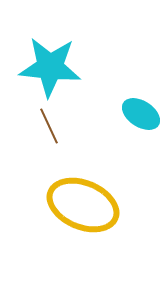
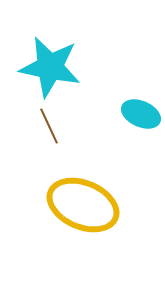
cyan star: rotated 6 degrees clockwise
cyan ellipse: rotated 9 degrees counterclockwise
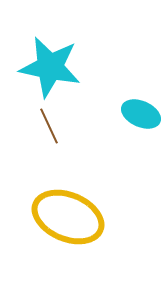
yellow ellipse: moved 15 px left, 12 px down
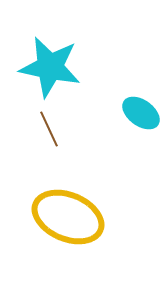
cyan ellipse: moved 1 px up; rotated 12 degrees clockwise
brown line: moved 3 px down
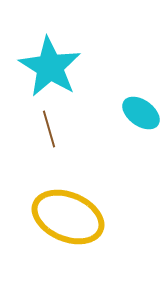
cyan star: rotated 20 degrees clockwise
brown line: rotated 9 degrees clockwise
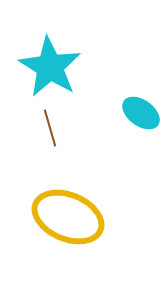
brown line: moved 1 px right, 1 px up
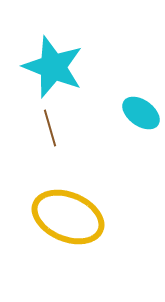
cyan star: moved 3 px right; rotated 10 degrees counterclockwise
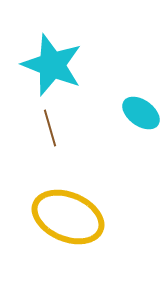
cyan star: moved 1 px left, 2 px up
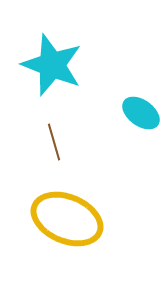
brown line: moved 4 px right, 14 px down
yellow ellipse: moved 1 px left, 2 px down
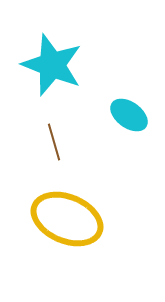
cyan ellipse: moved 12 px left, 2 px down
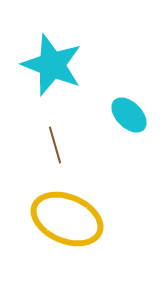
cyan ellipse: rotated 9 degrees clockwise
brown line: moved 1 px right, 3 px down
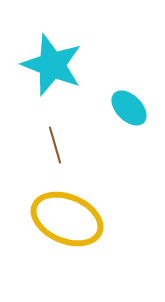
cyan ellipse: moved 7 px up
